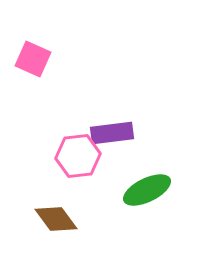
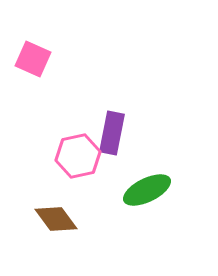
purple rectangle: rotated 72 degrees counterclockwise
pink hexagon: rotated 6 degrees counterclockwise
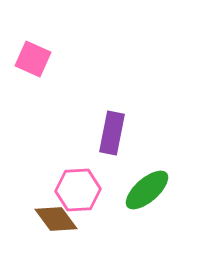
pink hexagon: moved 34 px down; rotated 9 degrees clockwise
green ellipse: rotated 15 degrees counterclockwise
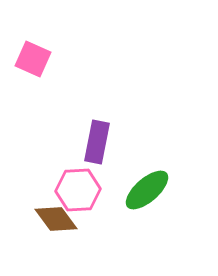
purple rectangle: moved 15 px left, 9 px down
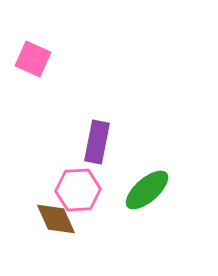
brown diamond: rotated 12 degrees clockwise
